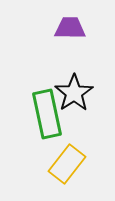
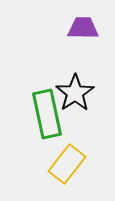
purple trapezoid: moved 13 px right
black star: moved 1 px right
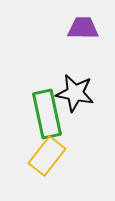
black star: rotated 27 degrees counterclockwise
yellow rectangle: moved 20 px left, 8 px up
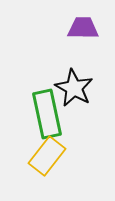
black star: moved 1 px left, 5 px up; rotated 18 degrees clockwise
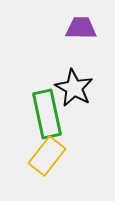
purple trapezoid: moved 2 px left
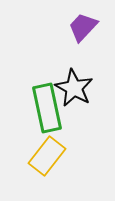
purple trapezoid: moved 2 px right, 1 px up; rotated 48 degrees counterclockwise
green rectangle: moved 6 px up
